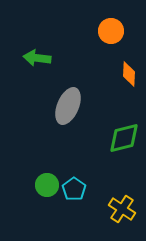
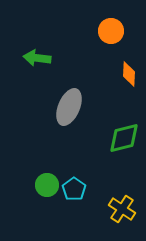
gray ellipse: moved 1 px right, 1 px down
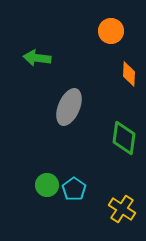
green diamond: rotated 68 degrees counterclockwise
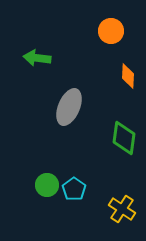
orange diamond: moved 1 px left, 2 px down
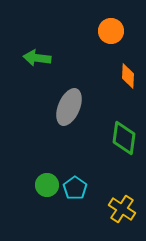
cyan pentagon: moved 1 px right, 1 px up
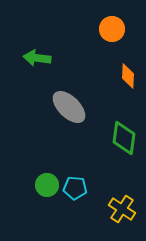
orange circle: moved 1 px right, 2 px up
gray ellipse: rotated 69 degrees counterclockwise
cyan pentagon: rotated 30 degrees counterclockwise
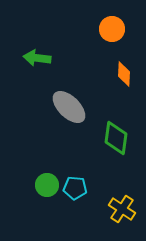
orange diamond: moved 4 px left, 2 px up
green diamond: moved 8 px left
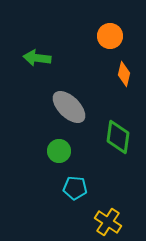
orange circle: moved 2 px left, 7 px down
orange diamond: rotated 10 degrees clockwise
green diamond: moved 2 px right, 1 px up
green circle: moved 12 px right, 34 px up
yellow cross: moved 14 px left, 13 px down
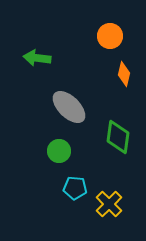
yellow cross: moved 1 px right, 18 px up; rotated 12 degrees clockwise
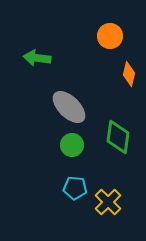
orange diamond: moved 5 px right
green circle: moved 13 px right, 6 px up
yellow cross: moved 1 px left, 2 px up
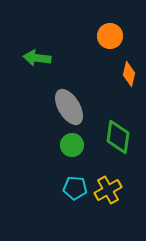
gray ellipse: rotated 15 degrees clockwise
yellow cross: moved 12 px up; rotated 16 degrees clockwise
